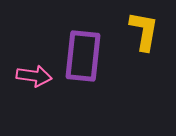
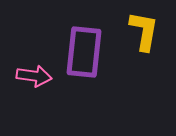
purple rectangle: moved 1 px right, 4 px up
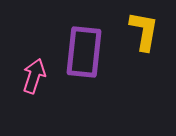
pink arrow: rotated 80 degrees counterclockwise
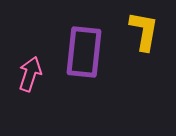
pink arrow: moved 4 px left, 2 px up
